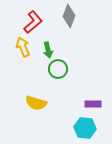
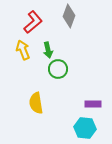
yellow arrow: moved 3 px down
yellow semicircle: rotated 65 degrees clockwise
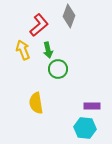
red L-shape: moved 6 px right, 3 px down
purple rectangle: moved 1 px left, 2 px down
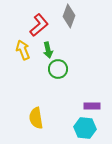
yellow semicircle: moved 15 px down
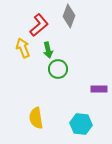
yellow arrow: moved 2 px up
purple rectangle: moved 7 px right, 17 px up
cyan hexagon: moved 4 px left, 4 px up
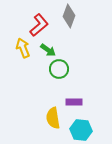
green arrow: rotated 42 degrees counterclockwise
green circle: moved 1 px right
purple rectangle: moved 25 px left, 13 px down
yellow semicircle: moved 17 px right
cyan hexagon: moved 6 px down
